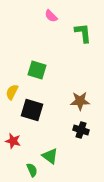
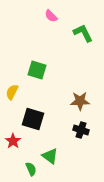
green L-shape: rotated 20 degrees counterclockwise
black square: moved 1 px right, 9 px down
red star: rotated 21 degrees clockwise
green semicircle: moved 1 px left, 1 px up
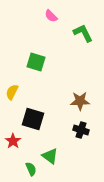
green square: moved 1 px left, 8 px up
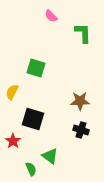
green L-shape: rotated 25 degrees clockwise
green square: moved 6 px down
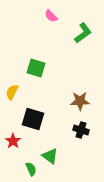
green L-shape: rotated 55 degrees clockwise
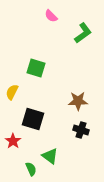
brown star: moved 2 px left
